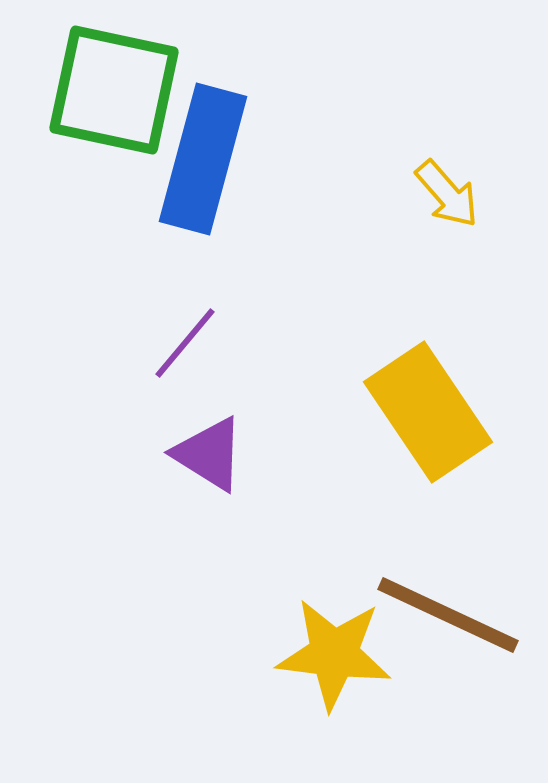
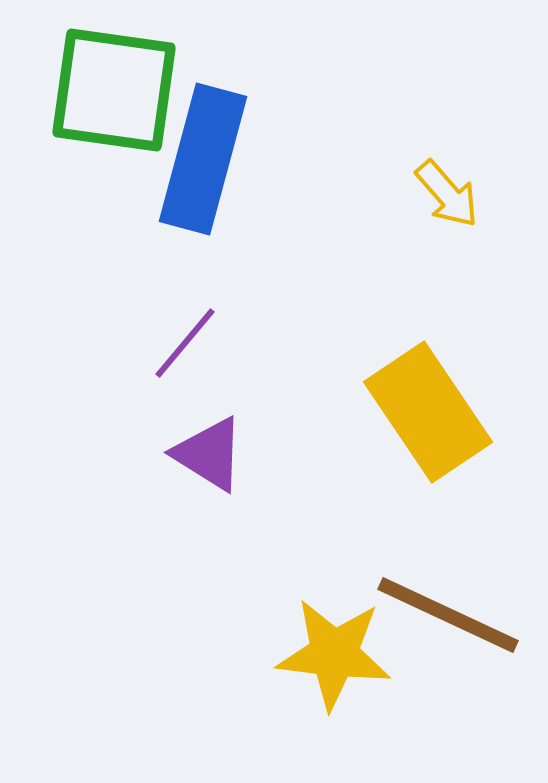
green square: rotated 4 degrees counterclockwise
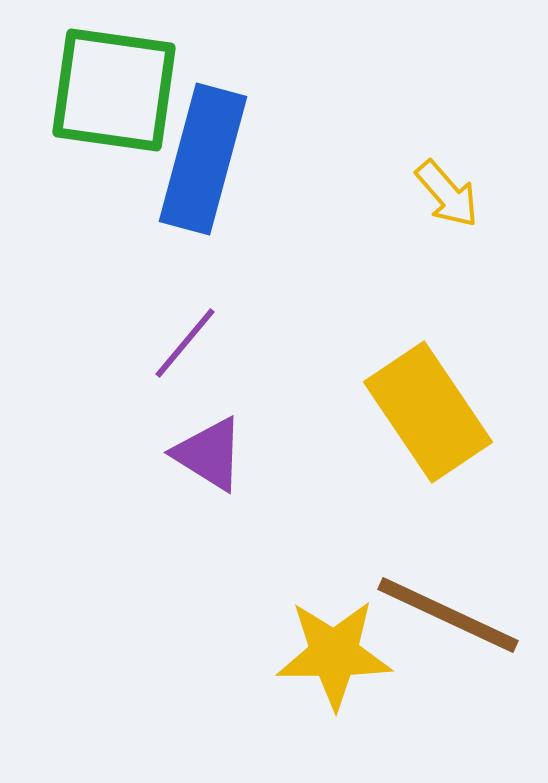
yellow star: rotated 7 degrees counterclockwise
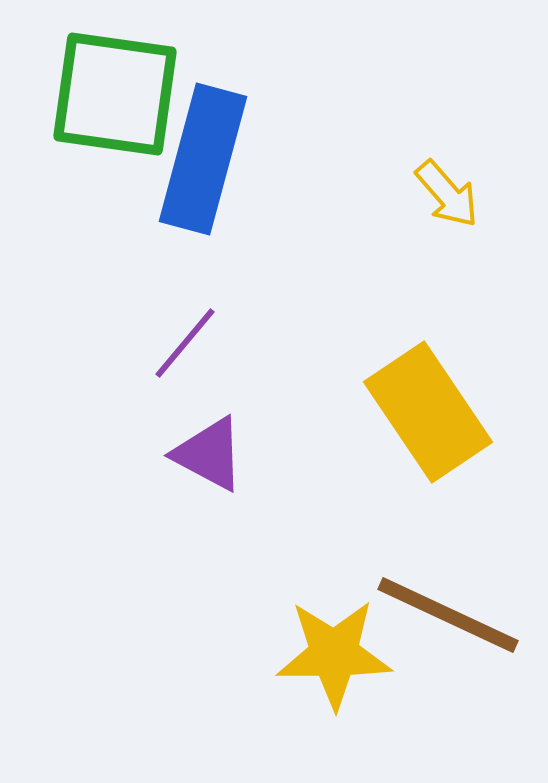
green square: moved 1 px right, 4 px down
purple triangle: rotated 4 degrees counterclockwise
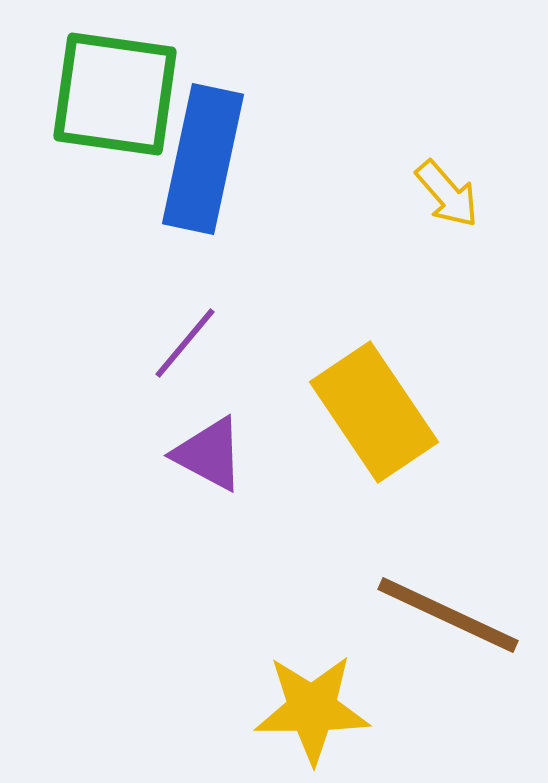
blue rectangle: rotated 3 degrees counterclockwise
yellow rectangle: moved 54 px left
yellow star: moved 22 px left, 55 px down
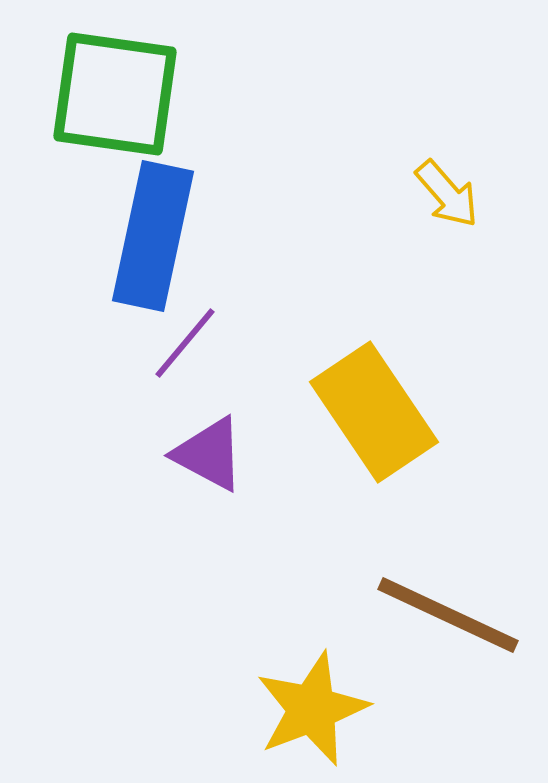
blue rectangle: moved 50 px left, 77 px down
yellow star: rotated 21 degrees counterclockwise
